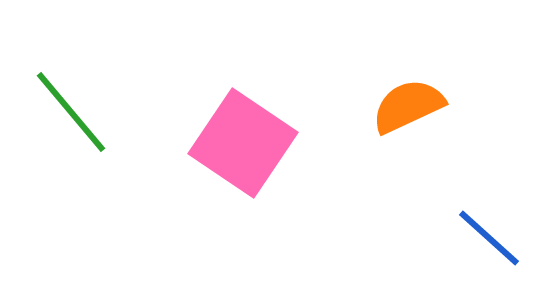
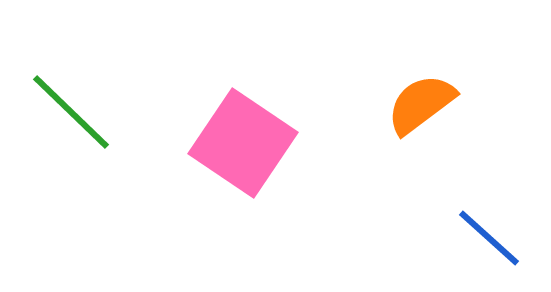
orange semicircle: moved 13 px right, 2 px up; rotated 12 degrees counterclockwise
green line: rotated 6 degrees counterclockwise
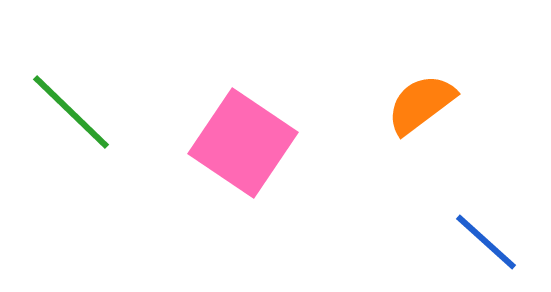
blue line: moved 3 px left, 4 px down
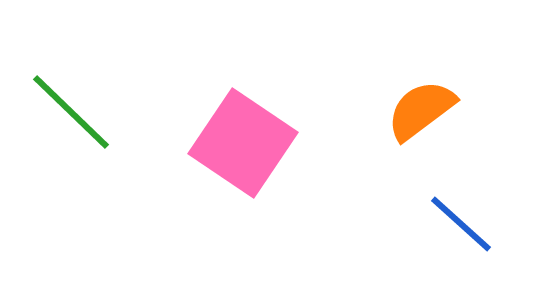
orange semicircle: moved 6 px down
blue line: moved 25 px left, 18 px up
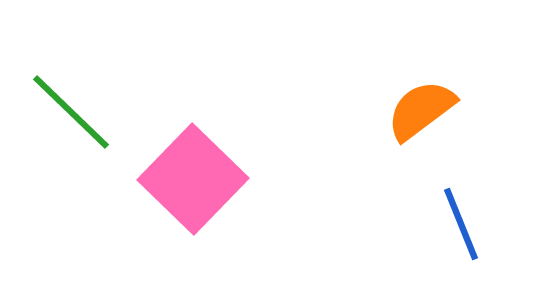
pink square: moved 50 px left, 36 px down; rotated 10 degrees clockwise
blue line: rotated 26 degrees clockwise
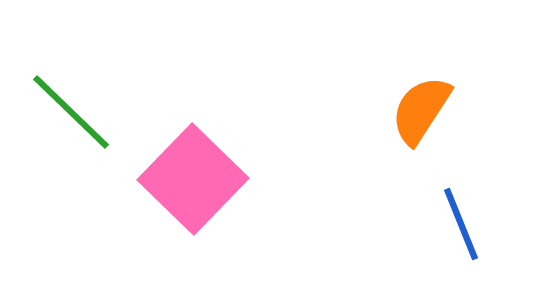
orange semicircle: rotated 20 degrees counterclockwise
